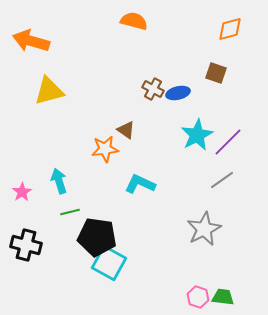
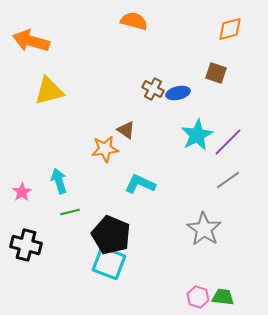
gray line: moved 6 px right
gray star: rotated 12 degrees counterclockwise
black pentagon: moved 14 px right, 2 px up; rotated 15 degrees clockwise
cyan square: rotated 8 degrees counterclockwise
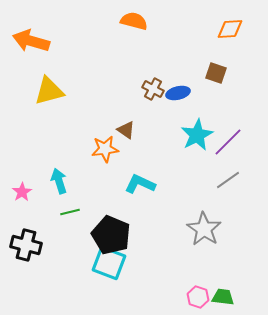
orange diamond: rotated 12 degrees clockwise
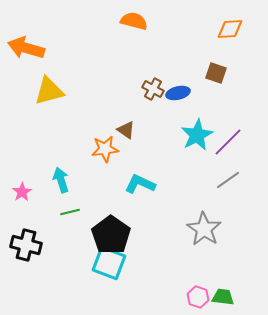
orange arrow: moved 5 px left, 7 px down
cyan arrow: moved 2 px right, 1 px up
black pentagon: rotated 12 degrees clockwise
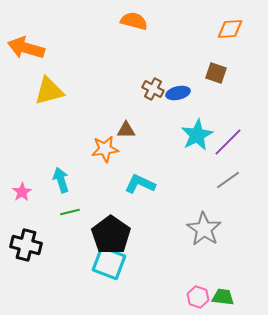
brown triangle: rotated 36 degrees counterclockwise
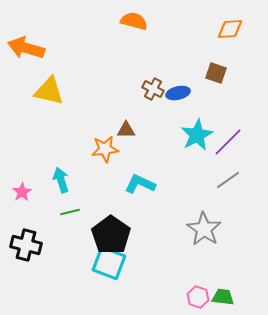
yellow triangle: rotated 28 degrees clockwise
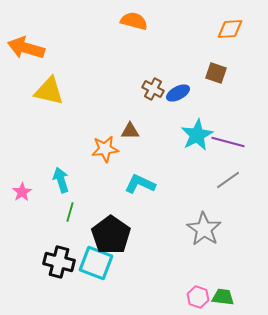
blue ellipse: rotated 15 degrees counterclockwise
brown triangle: moved 4 px right, 1 px down
purple line: rotated 60 degrees clockwise
green line: rotated 60 degrees counterclockwise
black cross: moved 33 px right, 17 px down
cyan square: moved 13 px left
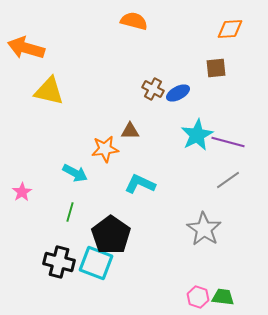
brown square: moved 5 px up; rotated 25 degrees counterclockwise
cyan arrow: moved 14 px right, 7 px up; rotated 135 degrees clockwise
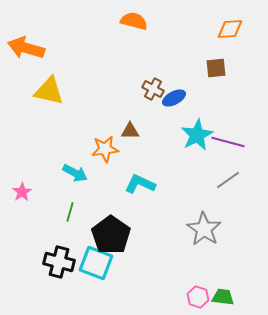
blue ellipse: moved 4 px left, 5 px down
